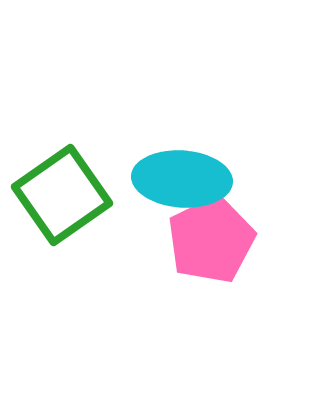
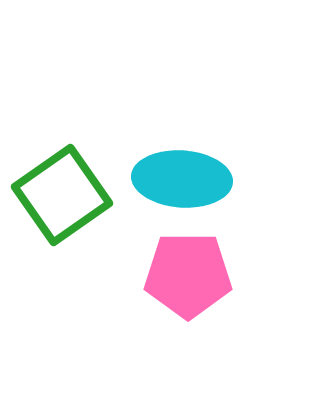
pink pentagon: moved 23 px left, 35 px down; rotated 26 degrees clockwise
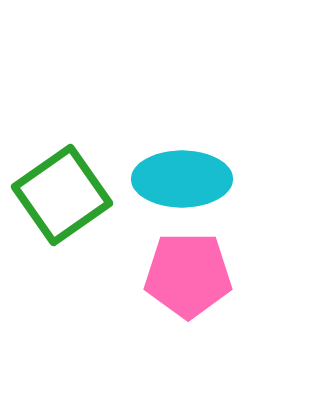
cyan ellipse: rotated 4 degrees counterclockwise
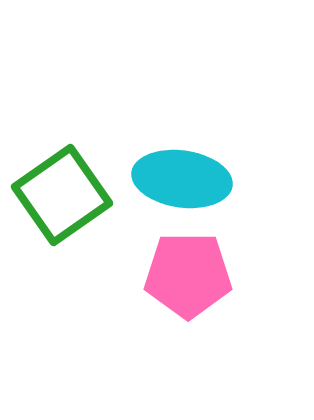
cyan ellipse: rotated 8 degrees clockwise
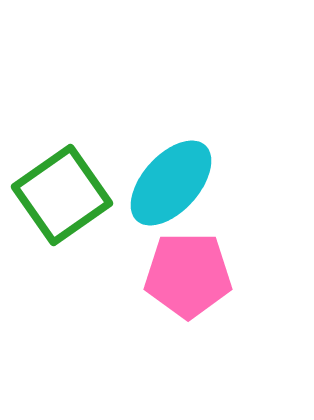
cyan ellipse: moved 11 px left, 4 px down; rotated 56 degrees counterclockwise
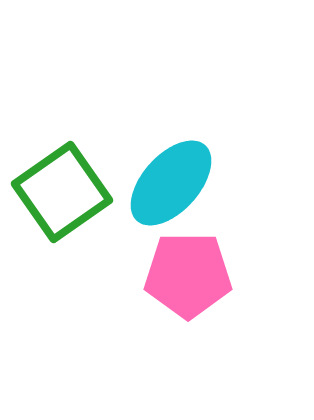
green square: moved 3 px up
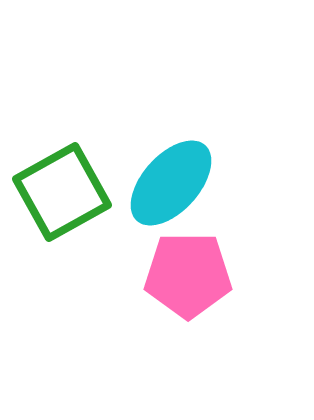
green square: rotated 6 degrees clockwise
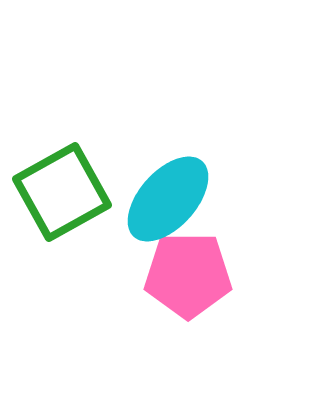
cyan ellipse: moved 3 px left, 16 px down
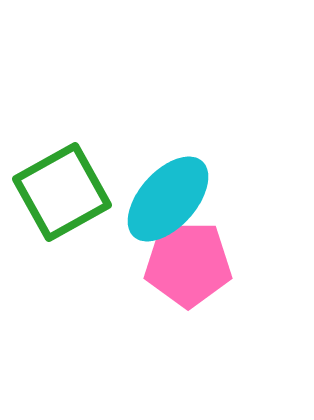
pink pentagon: moved 11 px up
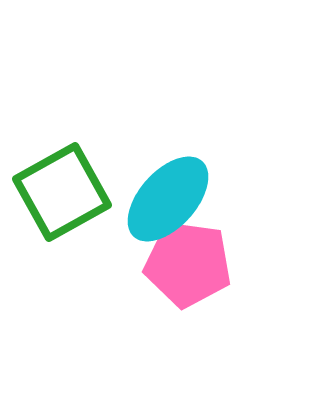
pink pentagon: rotated 8 degrees clockwise
